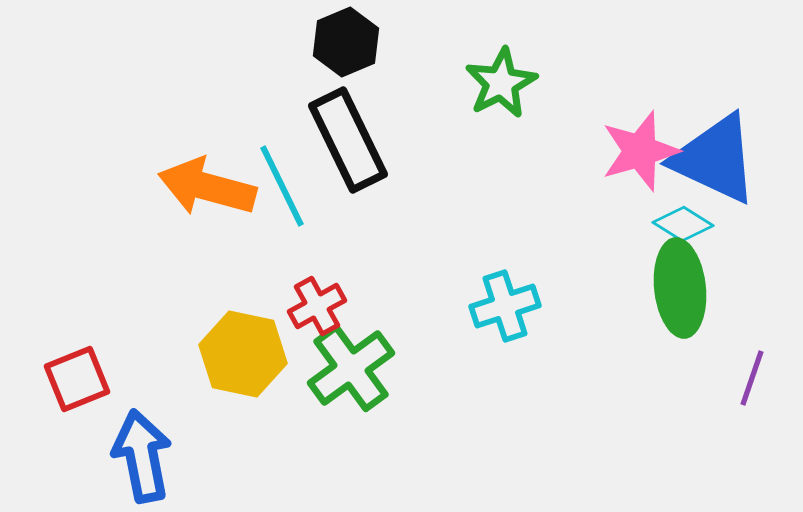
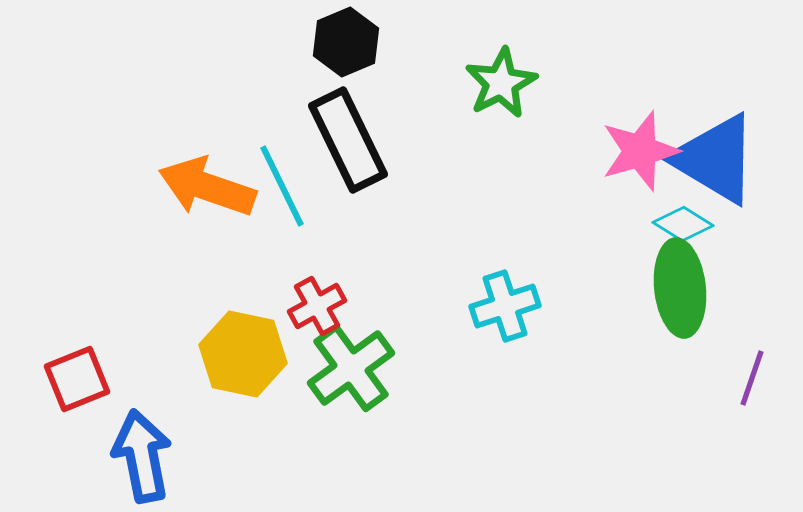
blue triangle: rotated 6 degrees clockwise
orange arrow: rotated 4 degrees clockwise
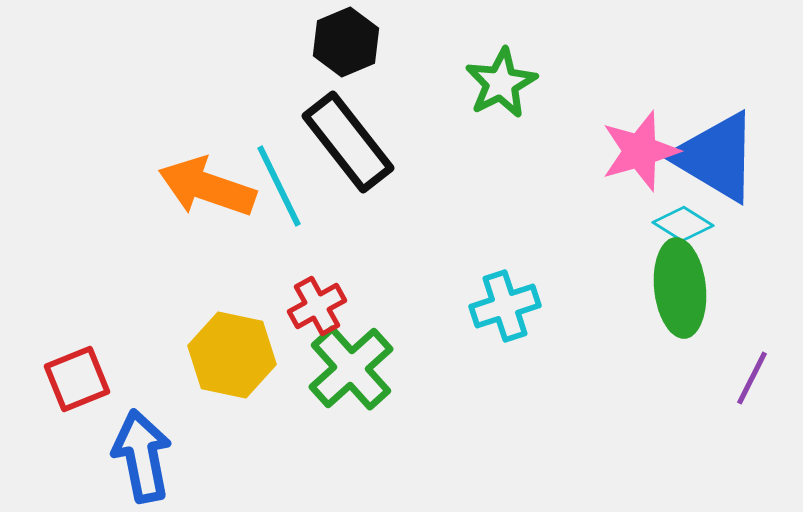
black rectangle: moved 2 px down; rotated 12 degrees counterclockwise
blue triangle: moved 1 px right, 2 px up
cyan line: moved 3 px left
yellow hexagon: moved 11 px left, 1 px down
green cross: rotated 6 degrees counterclockwise
purple line: rotated 8 degrees clockwise
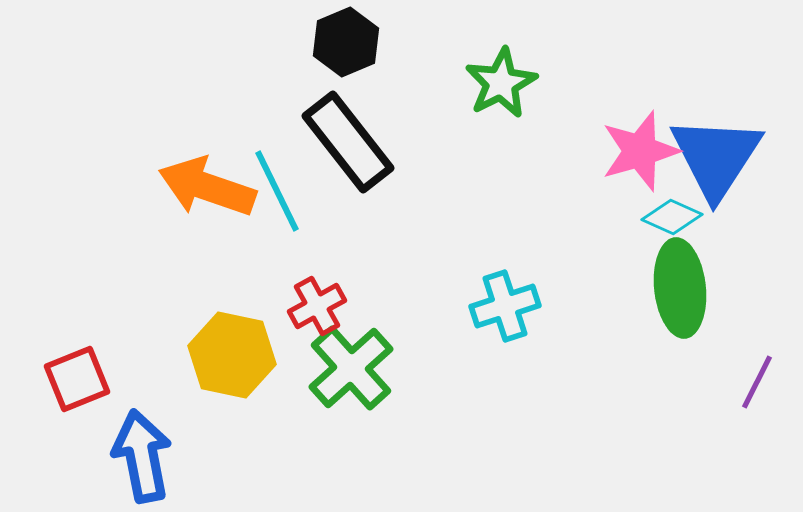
blue triangle: rotated 32 degrees clockwise
cyan line: moved 2 px left, 5 px down
cyan diamond: moved 11 px left, 7 px up; rotated 8 degrees counterclockwise
purple line: moved 5 px right, 4 px down
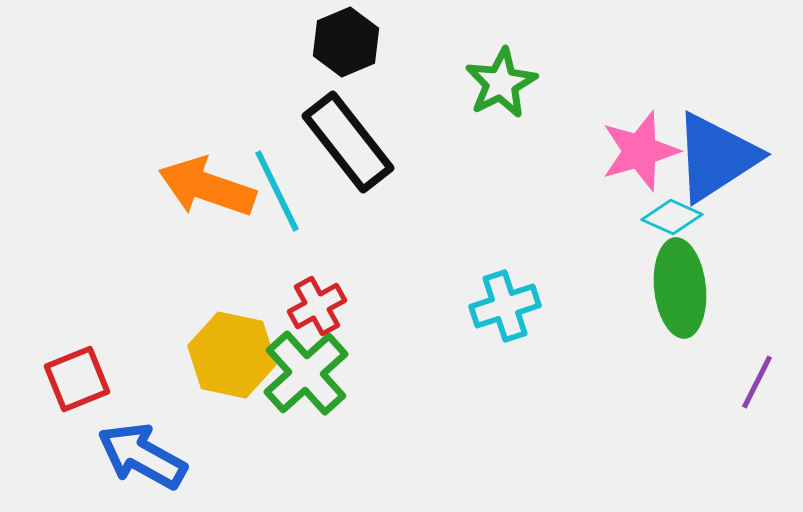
blue triangle: rotated 24 degrees clockwise
green cross: moved 45 px left, 5 px down
blue arrow: rotated 50 degrees counterclockwise
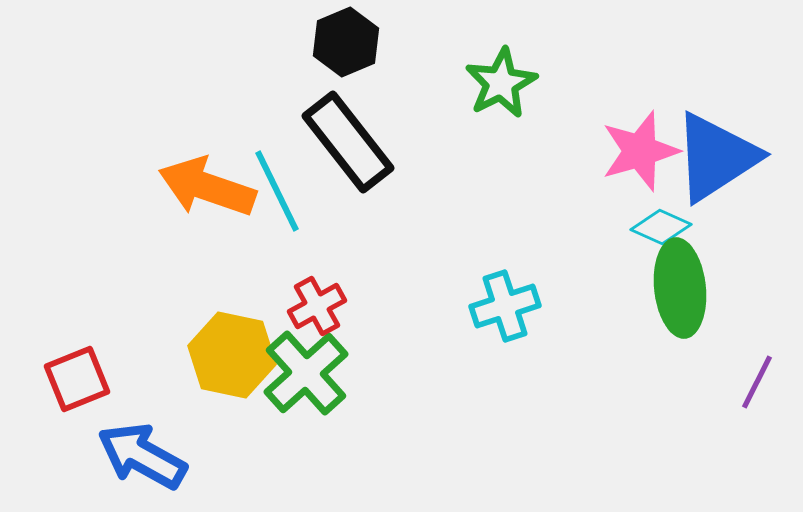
cyan diamond: moved 11 px left, 10 px down
